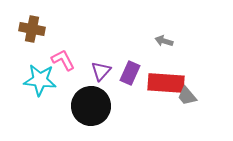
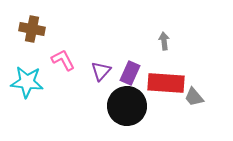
gray arrow: rotated 66 degrees clockwise
cyan star: moved 13 px left, 2 px down
gray trapezoid: moved 7 px right, 1 px down
black circle: moved 36 px right
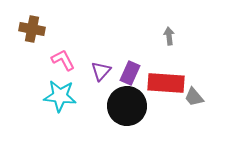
gray arrow: moved 5 px right, 5 px up
cyan star: moved 33 px right, 14 px down
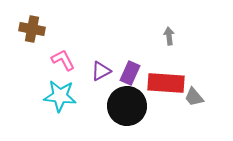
purple triangle: rotated 20 degrees clockwise
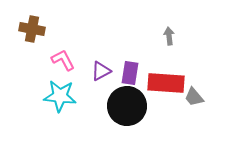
purple rectangle: rotated 15 degrees counterclockwise
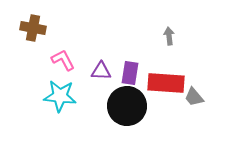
brown cross: moved 1 px right, 1 px up
purple triangle: rotated 30 degrees clockwise
